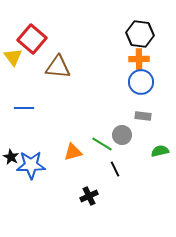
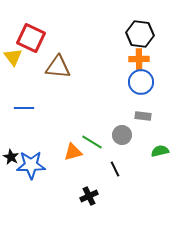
red square: moved 1 px left, 1 px up; rotated 16 degrees counterclockwise
green line: moved 10 px left, 2 px up
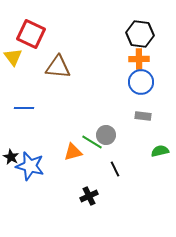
red square: moved 4 px up
gray circle: moved 16 px left
blue star: moved 1 px left, 1 px down; rotated 16 degrees clockwise
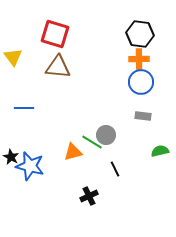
red square: moved 24 px right; rotated 8 degrees counterclockwise
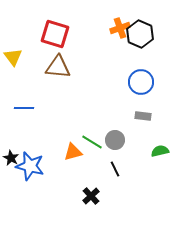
black hexagon: rotated 16 degrees clockwise
orange cross: moved 19 px left, 31 px up; rotated 18 degrees counterclockwise
gray circle: moved 9 px right, 5 px down
black star: moved 1 px down
black cross: moved 2 px right; rotated 18 degrees counterclockwise
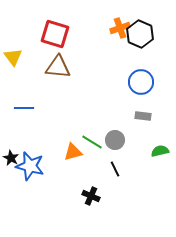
black cross: rotated 24 degrees counterclockwise
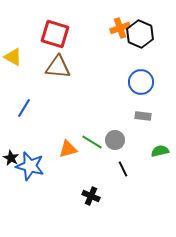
yellow triangle: rotated 24 degrees counterclockwise
blue line: rotated 60 degrees counterclockwise
orange triangle: moved 5 px left, 3 px up
black line: moved 8 px right
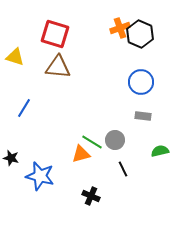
yellow triangle: moved 2 px right; rotated 12 degrees counterclockwise
orange triangle: moved 13 px right, 5 px down
black star: rotated 14 degrees counterclockwise
blue star: moved 10 px right, 10 px down
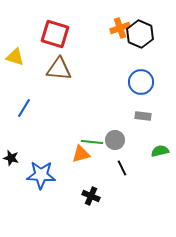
brown triangle: moved 1 px right, 2 px down
green line: rotated 25 degrees counterclockwise
black line: moved 1 px left, 1 px up
blue star: moved 1 px right, 1 px up; rotated 12 degrees counterclockwise
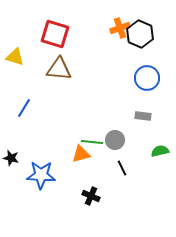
blue circle: moved 6 px right, 4 px up
